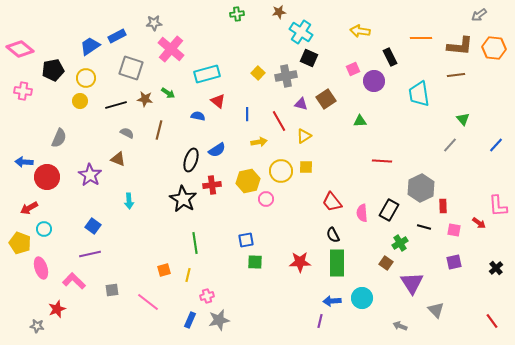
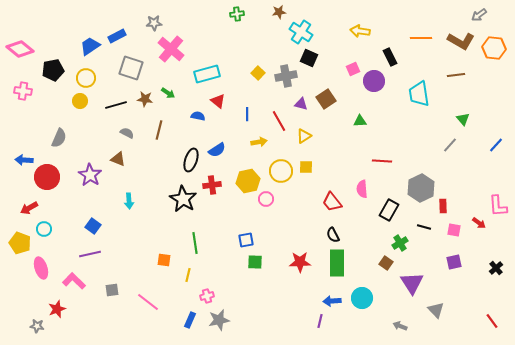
brown L-shape at (460, 46): moved 1 px right, 5 px up; rotated 24 degrees clockwise
blue arrow at (24, 162): moved 2 px up
pink semicircle at (362, 213): moved 24 px up
orange square at (164, 270): moved 10 px up; rotated 24 degrees clockwise
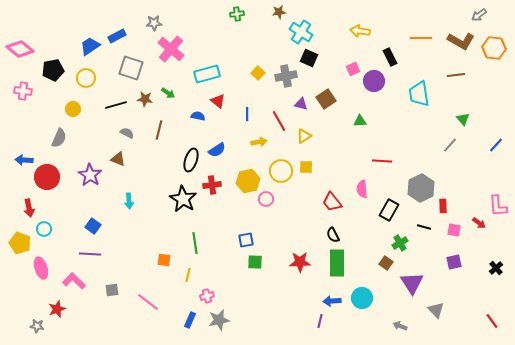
yellow circle at (80, 101): moved 7 px left, 8 px down
red arrow at (29, 208): rotated 72 degrees counterclockwise
purple line at (90, 254): rotated 15 degrees clockwise
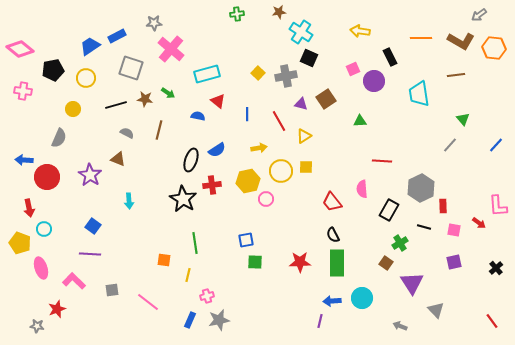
yellow arrow at (259, 142): moved 6 px down
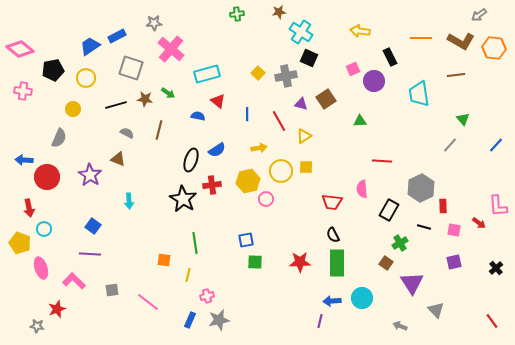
red trapezoid at (332, 202): rotated 45 degrees counterclockwise
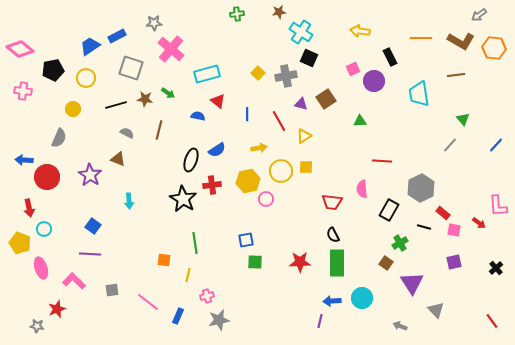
red rectangle at (443, 206): moved 7 px down; rotated 48 degrees counterclockwise
blue rectangle at (190, 320): moved 12 px left, 4 px up
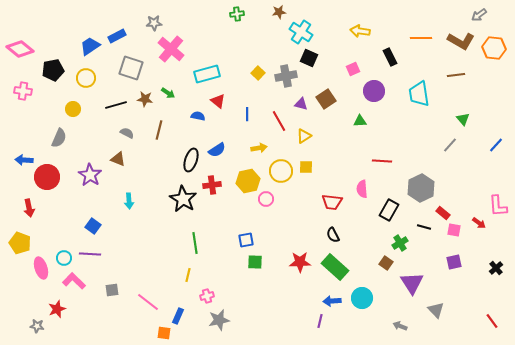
purple circle at (374, 81): moved 10 px down
cyan circle at (44, 229): moved 20 px right, 29 px down
orange square at (164, 260): moved 73 px down
green rectangle at (337, 263): moved 2 px left, 4 px down; rotated 48 degrees counterclockwise
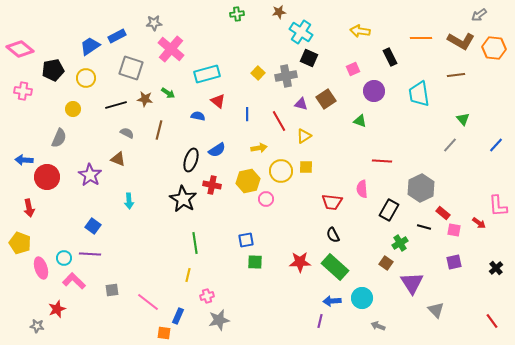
green triangle at (360, 121): rotated 24 degrees clockwise
red cross at (212, 185): rotated 18 degrees clockwise
gray arrow at (400, 326): moved 22 px left
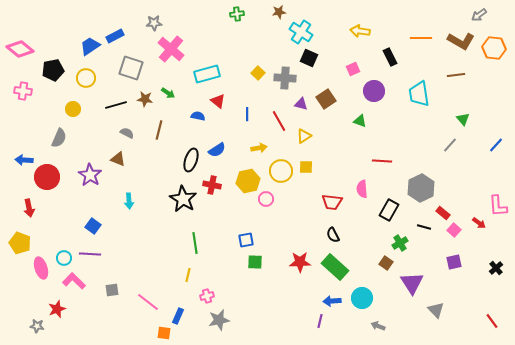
blue rectangle at (117, 36): moved 2 px left
gray cross at (286, 76): moved 1 px left, 2 px down; rotated 15 degrees clockwise
pink square at (454, 230): rotated 32 degrees clockwise
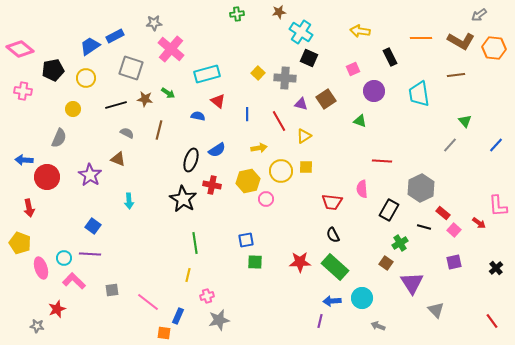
green triangle at (463, 119): moved 2 px right, 2 px down
